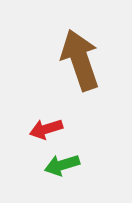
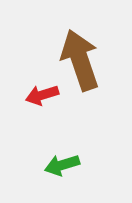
red arrow: moved 4 px left, 34 px up
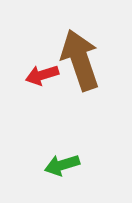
red arrow: moved 20 px up
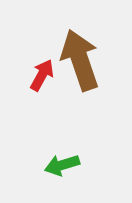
red arrow: rotated 136 degrees clockwise
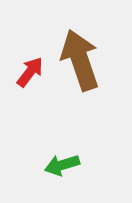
red arrow: moved 12 px left, 3 px up; rotated 8 degrees clockwise
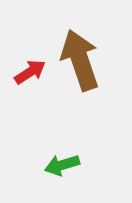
red arrow: rotated 20 degrees clockwise
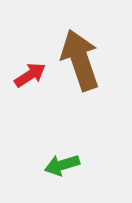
red arrow: moved 3 px down
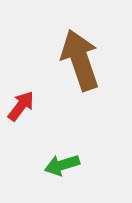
red arrow: moved 9 px left, 31 px down; rotated 20 degrees counterclockwise
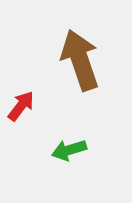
green arrow: moved 7 px right, 15 px up
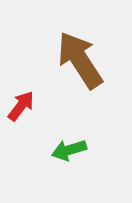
brown arrow: rotated 14 degrees counterclockwise
